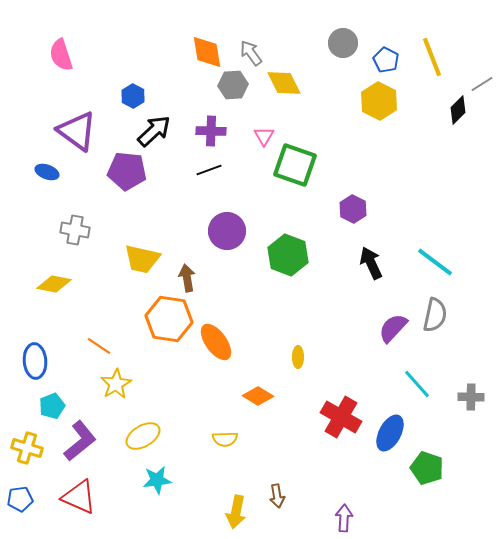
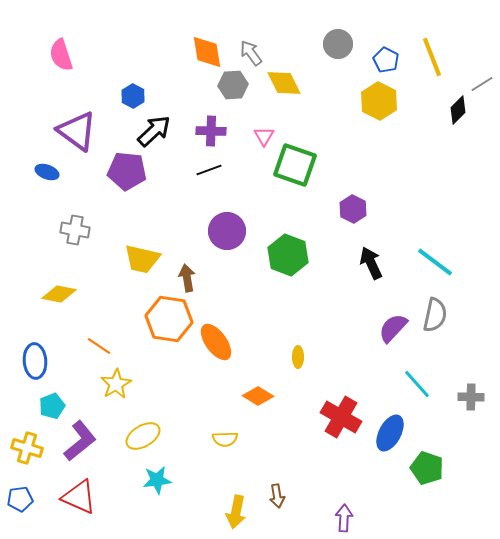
gray circle at (343, 43): moved 5 px left, 1 px down
yellow diamond at (54, 284): moved 5 px right, 10 px down
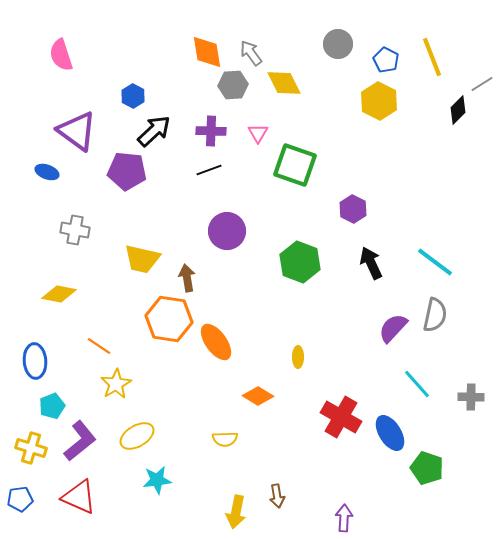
pink triangle at (264, 136): moved 6 px left, 3 px up
green hexagon at (288, 255): moved 12 px right, 7 px down
blue ellipse at (390, 433): rotated 60 degrees counterclockwise
yellow ellipse at (143, 436): moved 6 px left
yellow cross at (27, 448): moved 4 px right
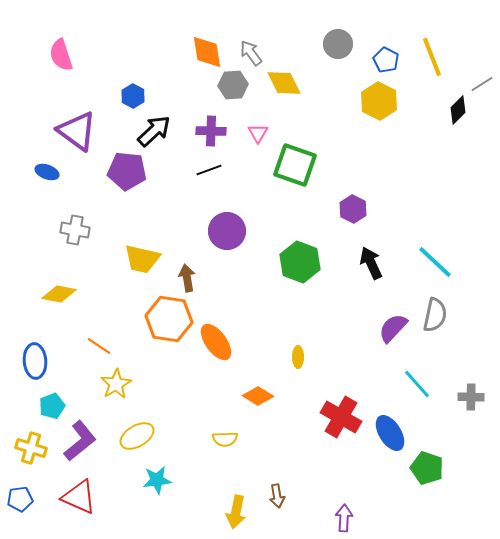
cyan line at (435, 262): rotated 6 degrees clockwise
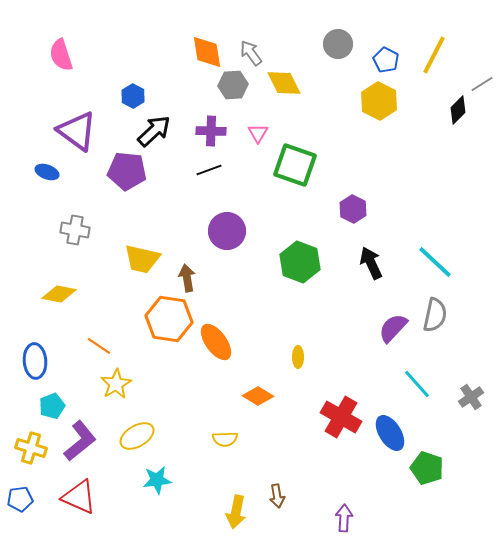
yellow line at (432, 57): moved 2 px right, 2 px up; rotated 48 degrees clockwise
gray cross at (471, 397): rotated 35 degrees counterclockwise
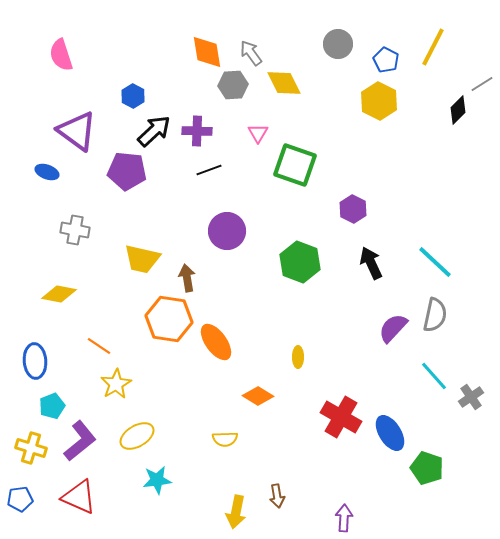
yellow line at (434, 55): moved 1 px left, 8 px up
purple cross at (211, 131): moved 14 px left
cyan line at (417, 384): moved 17 px right, 8 px up
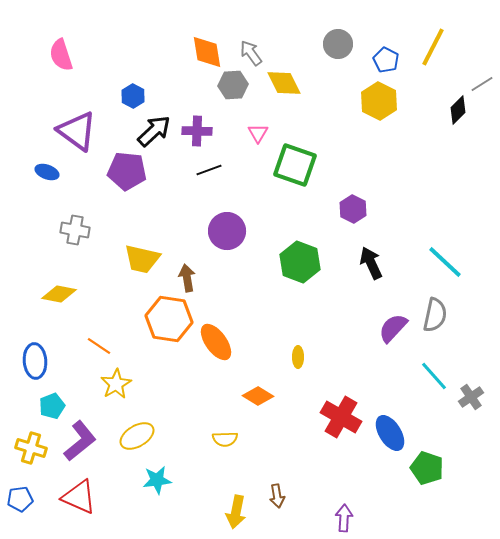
cyan line at (435, 262): moved 10 px right
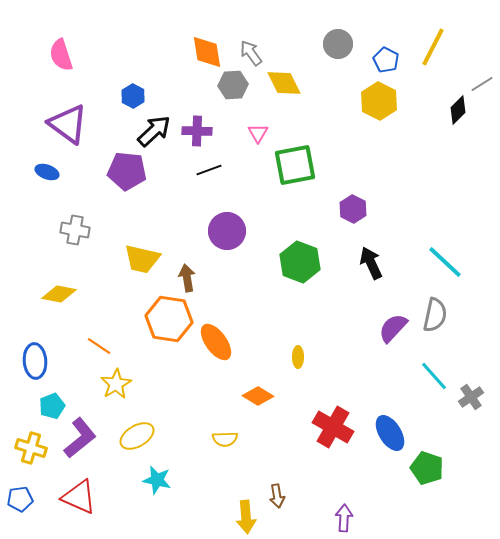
purple triangle at (77, 131): moved 9 px left, 7 px up
green square at (295, 165): rotated 30 degrees counterclockwise
red cross at (341, 417): moved 8 px left, 10 px down
purple L-shape at (80, 441): moved 3 px up
cyan star at (157, 480): rotated 20 degrees clockwise
yellow arrow at (236, 512): moved 10 px right, 5 px down; rotated 16 degrees counterclockwise
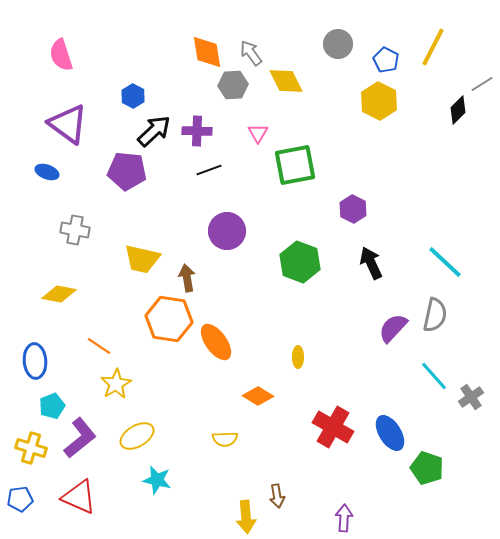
yellow diamond at (284, 83): moved 2 px right, 2 px up
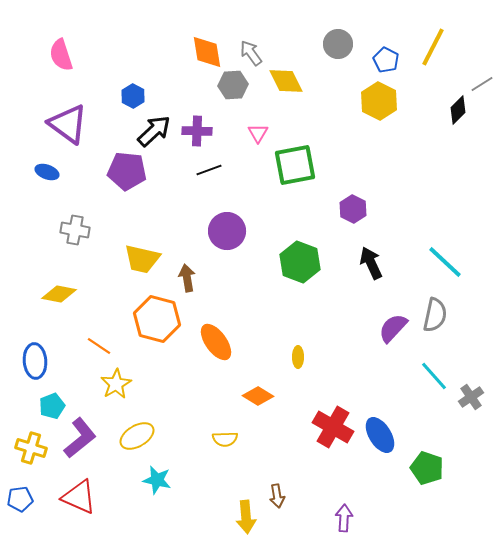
orange hexagon at (169, 319): moved 12 px left; rotated 6 degrees clockwise
blue ellipse at (390, 433): moved 10 px left, 2 px down
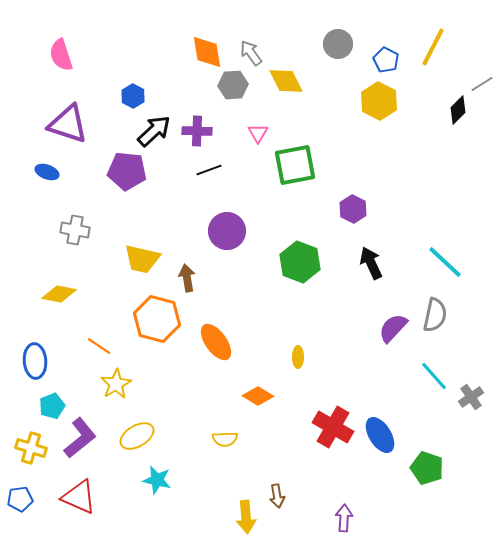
purple triangle at (68, 124): rotated 18 degrees counterclockwise
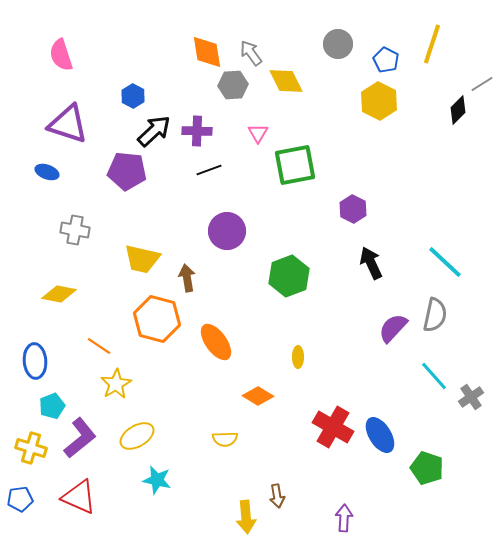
yellow line at (433, 47): moved 1 px left, 3 px up; rotated 9 degrees counterclockwise
green hexagon at (300, 262): moved 11 px left, 14 px down; rotated 18 degrees clockwise
